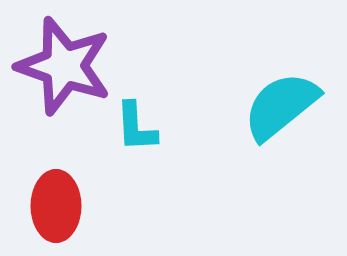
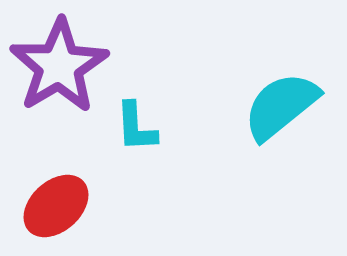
purple star: moved 5 px left; rotated 22 degrees clockwise
red ellipse: rotated 48 degrees clockwise
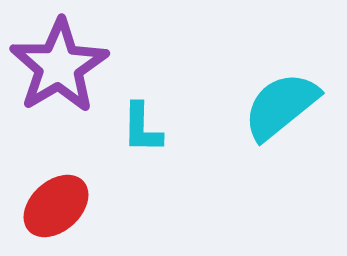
cyan L-shape: moved 6 px right, 1 px down; rotated 4 degrees clockwise
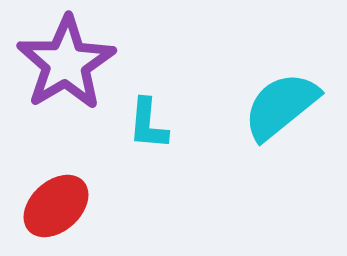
purple star: moved 7 px right, 3 px up
cyan L-shape: moved 6 px right, 4 px up; rotated 4 degrees clockwise
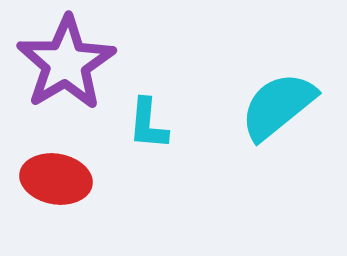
cyan semicircle: moved 3 px left
red ellipse: moved 27 px up; rotated 52 degrees clockwise
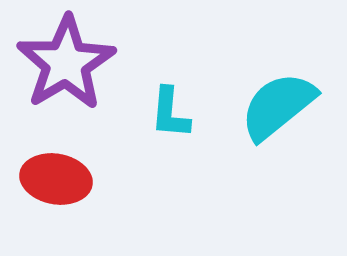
cyan L-shape: moved 22 px right, 11 px up
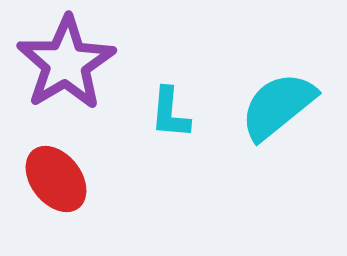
red ellipse: rotated 42 degrees clockwise
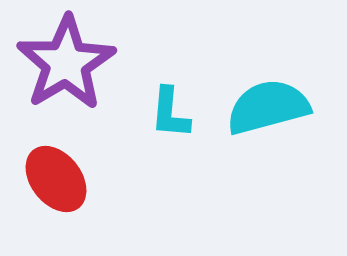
cyan semicircle: moved 10 px left, 1 px down; rotated 24 degrees clockwise
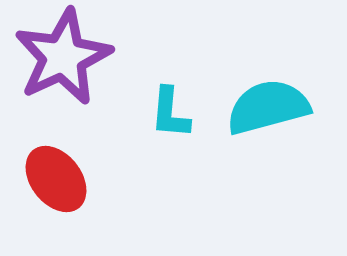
purple star: moved 3 px left, 6 px up; rotated 6 degrees clockwise
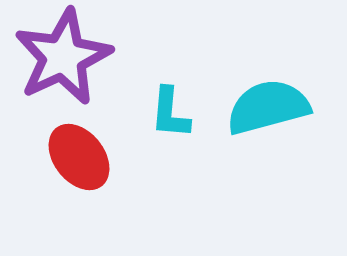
red ellipse: moved 23 px right, 22 px up
